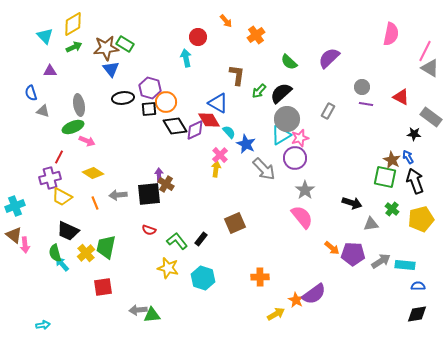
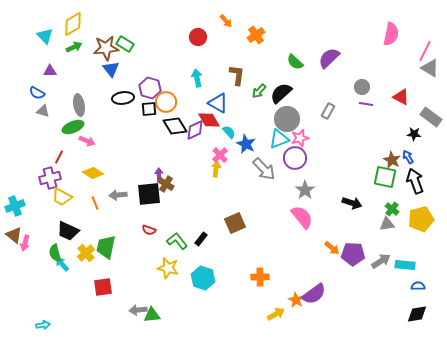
cyan arrow at (186, 58): moved 11 px right, 20 px down
green semicircle at (289, 62): moved 6 px right
blue semicircle at (31, 93): moved 6 px right; rotated 42 degrees counterclockwise
cyan triangle at (281, 135): moved 2 px left, 4 px down; rotated 10 degrees clockwise
gray triangle at (371, 224): moved 16 px right
pink arrow at (25, 245): moved 2 px up; rotated 21 degrees clockwise
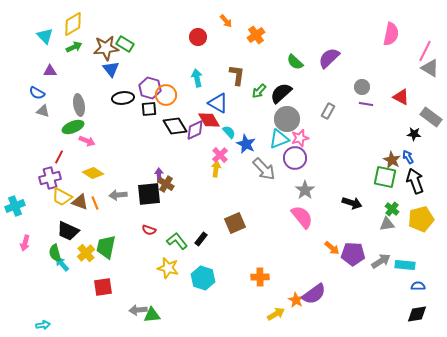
orange circle at (166, 102): moved 7 px up
brown triangle at (14, 235): moved 66 px right, 33 px up; rotated 18 degrees counterclockwise
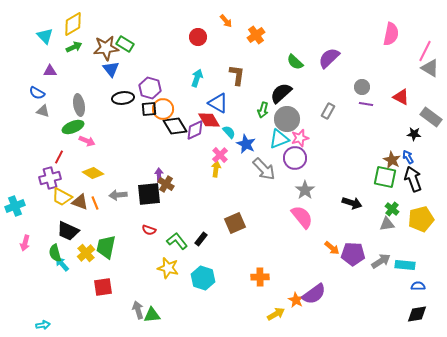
cyan arrow at (197, 78): rotated 30 degrees clockwise
green arrow at (259, 91): moved 4 px right, 19 px down; rotated 28 degrees counterclockwise
orange circle at (166, 95): moved 3 px left, 14 px down
black arrow at (415, 181): moved 2 px left, 2 px up
gray arrow at (138, 310): rotated 78 degrees clockwise
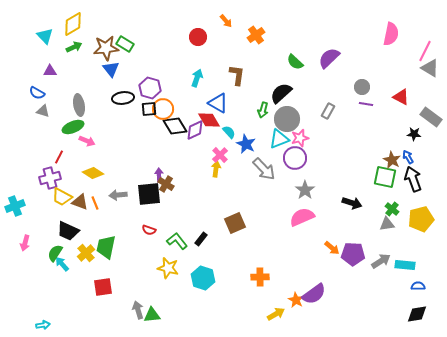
pink semicircle at (302, 217): rotated 75 degrees counterclockwise
green semicircle at (55, 253): rotated 48 degrees clockwise
